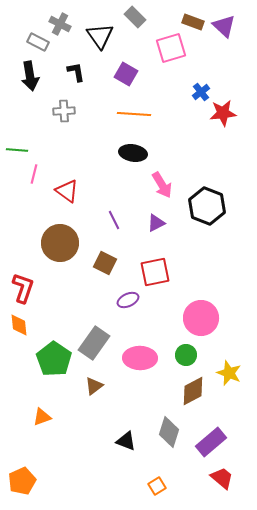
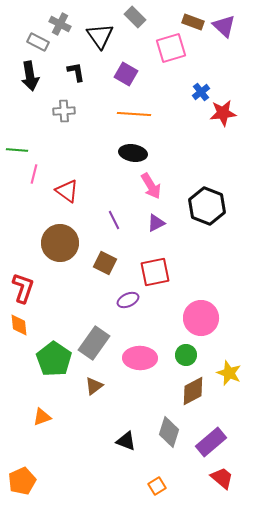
pink arrow at (162, 185): moved 11 px left, 1 px down
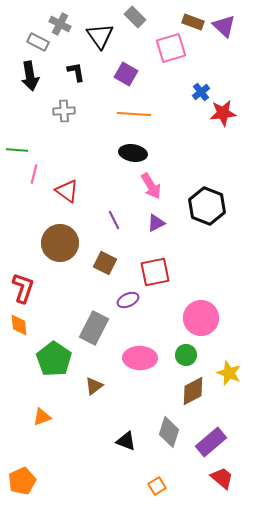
gray rectangle at (94, 343): moved 15 px up; rotated 8 degrees counterclockwise
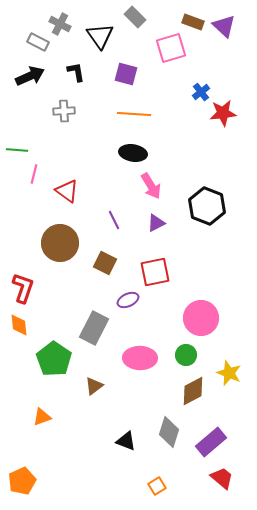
purple square at (126, 74): rotated 15 degrees counterclockwise
black arrow at (30, 76): rotated 104 degrees counterclockwise
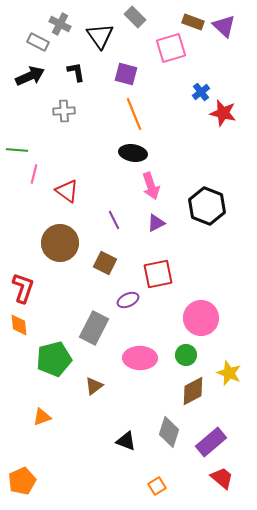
red star at (223, 113): rotated 20 degrees clockwise
orange line at (134, 114): rotated 64 degrees clockwise
pink arrow at (151, 186): rotated 12 degrees clockwise
red square at (155, 272): moved 3 px right, 2 px down
green pentagon at (54, 359): rotated 24 degrees clockwise
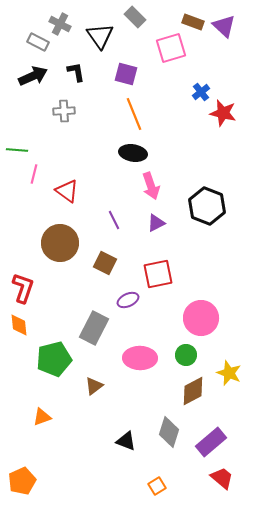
black arrow at (30, 76): moved 3 px right
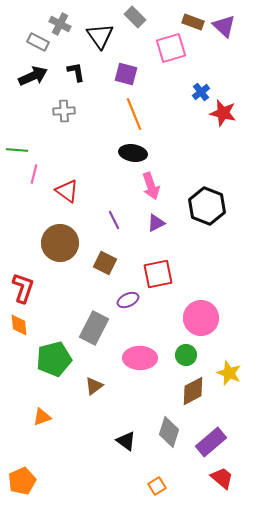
black triangle at (126, 441): rotated 15 degrees clockwise
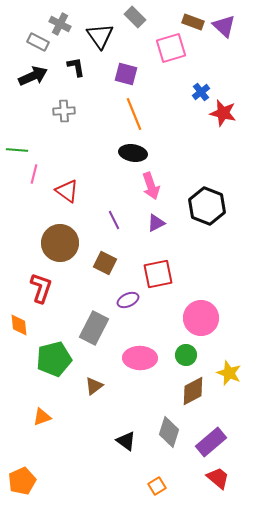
black L-shape at (76, 72): moved 5 px up
red L-shape at (23, 288): moved 18 px right
red trapezoid at (222, 478): moved 4 px left
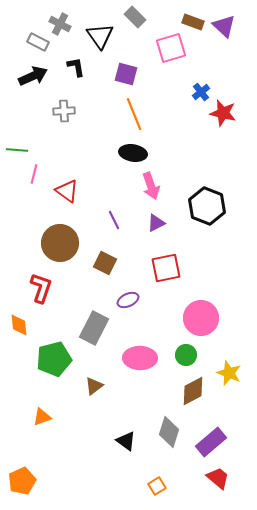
red square at (158, 274): moved 8 px right, 6 px up
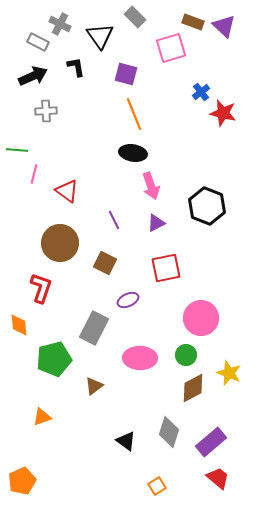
gray cross at (64, 111): moved 18 px left
brown diamond at (193, 391): moved 3 px up
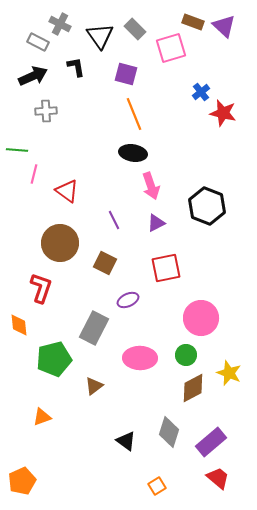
gray rectangle at (135, 17): moved 12 px down
